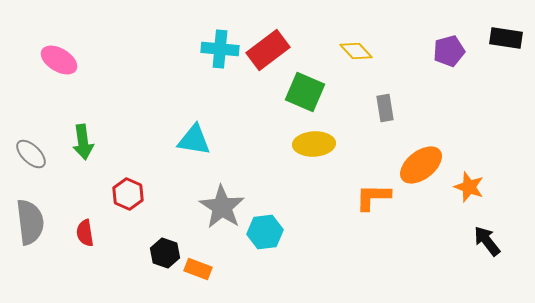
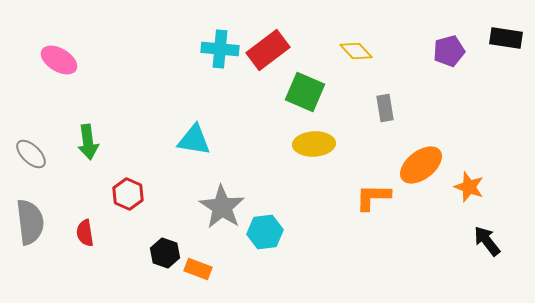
green arrow: moved 5 px right
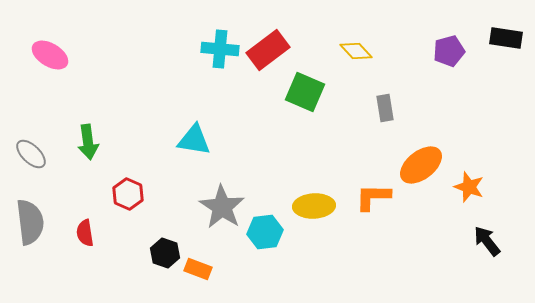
pink ellipse: moved 9 px left, 5 px up
yellow ellipse: moved 62 px down
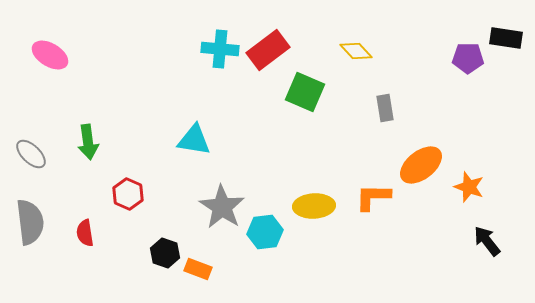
purple pentagon: moved 19 px right, 7 px down; rotated 16 degrees clockwise
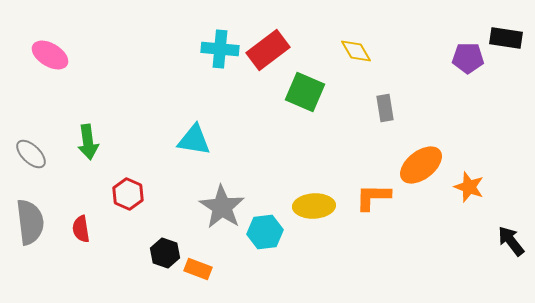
yellow diamond: rotated 12 degrees clockwise
red semicircle: moved 4 px left, 4 px up
black arrow: moved 24 px right
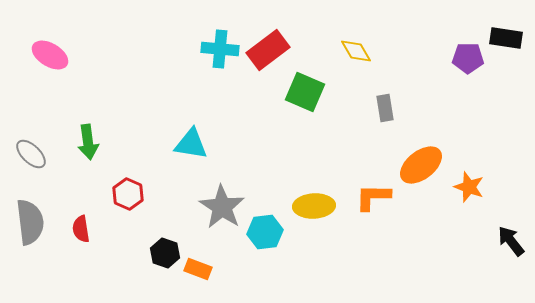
cyan triangle: moved 3 px left, 4 px down
